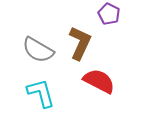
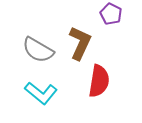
purple pentagon: moved 2 px right
red semicircle: rotated 72 degrees clockwise
cyan L-shape: rotated 144 degrees clockwise
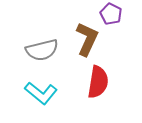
brown L-shape: moved 7 px right, 4 px up
gray semicircle: moved 4 px right; rotated 44 degrees counterclockwise
red semicircle: moved 1 px left, 1 px down
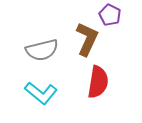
purple pentagon: moved 1 px left, 1 px down
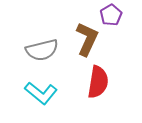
purple pentagon: moved 1 px right; rotated 15 degrees clockwise
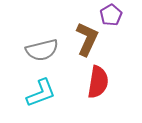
cyan L-shape: rotated 60 degrees counterclockwise
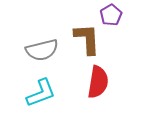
brown L-shape: rotated 28 degrees counterclockwise
